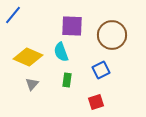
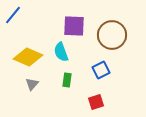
purple square: moved 2 px right
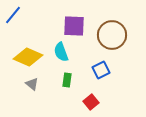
gray triangle: rotated 32 degrees counterclockwise
red square: moved 5 px left; rotated 21 degrees counterclockwise
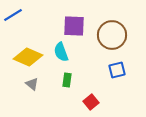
blue line: rotated 18 degrees clockwise
blue square: moved 16 px right; rotated 12 degrees clockwise
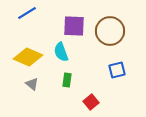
blue line: moved 14 px right, 2 px up
brown circle: moved 2 px left, 4 px up
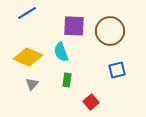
gray triangle: rotated 32 degrees clockwise
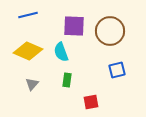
blue line: moved 1 px right, 2 px down; rotated 18 degrees clockwise
yellow diamond: moved 6 px up
red square: rotated 28 degrees clockwise
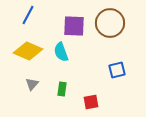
blue line: rotated 48 degrees counterclockwise
brown circle: moved 8 px up
green rectangle: moved 5 px left, 9 px down
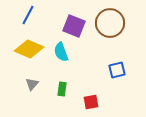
purple square: rotated 20 degrees clockwise
yellow diamond: moved 1 px right, 2 px up
